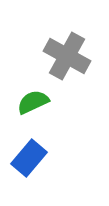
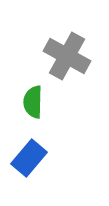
green semicircle: rotated 64 degrees counterclockwise
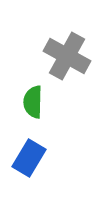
blue rectangle: rotated 9 degrees counterclockwise
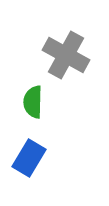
gray cross: moved 1 px left, 1 px up
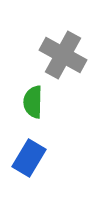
gray cross: moved 3 px left
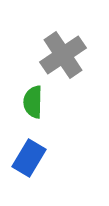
gray cross: rotated 27 degrees clockwise
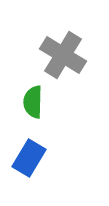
gray cross: rotated 24 degrees counterclockwise
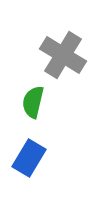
green semicircle: rotated 12 degrees clockwise
